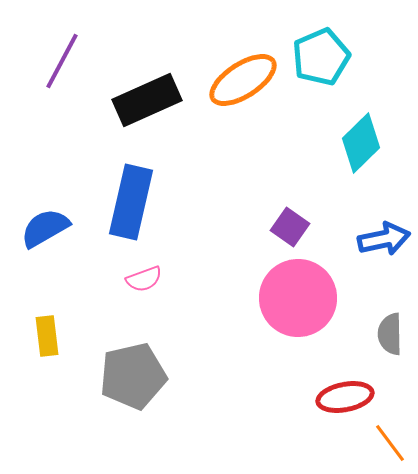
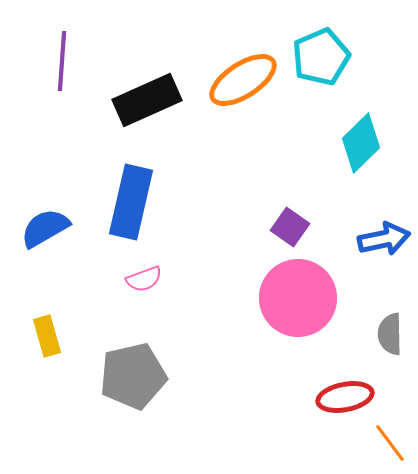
purple line: rotated 24 degrees counterclockwise
yellow rectangle: rotated 9 degrees counterclockwise
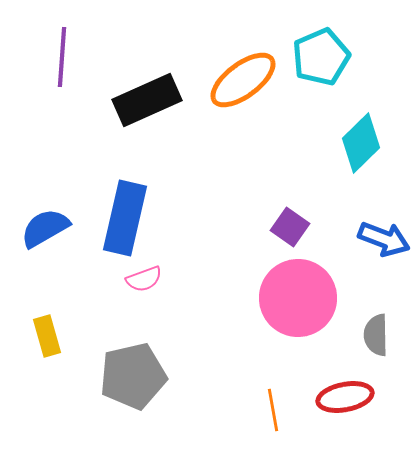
purple line: moved 4 px up
orange ellipse: rotated 4 degrees counterclockwise
blue rectangle: moved 6 px left, 16 px down
blue arrow: rotated 33 degrees clockwise
gray semicircle: moved 14 px left, 1 px down
orange line: moved 117 px left, 33 px up; rotated 27 degrees clockwise
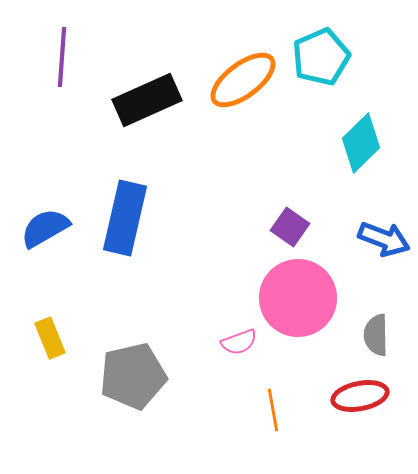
pink semicircle: moved 95 px right, 63 px down
yellow rectangle: moved 3 px right, 2 px down; rotated 6 degrees counterclockwise
red ellipse: moved 15 px right, 1 px up
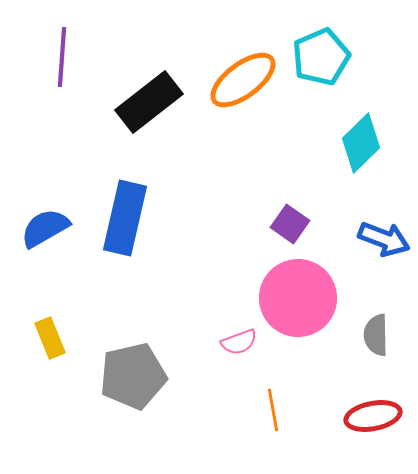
black rectangle: moved 2 px right, 2 px down; rotated 14 degrees counterclockwise
purple square: moved 3 px up
red ellipse: moved 13 px right, 20 px down
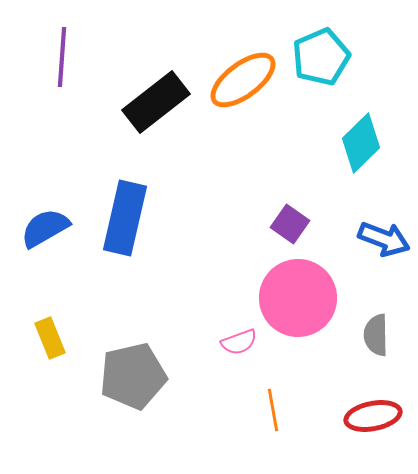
black rectangle: moved 7 px right
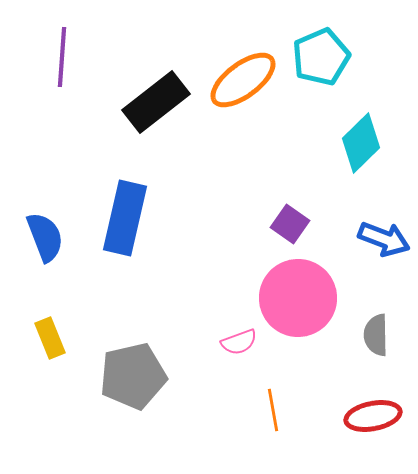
blue semicircle: moved 9 px down; rotated 99 degrees clockwise
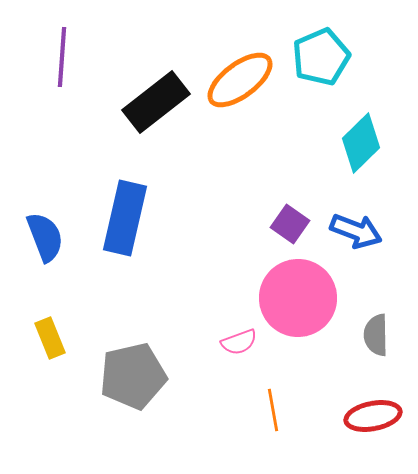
orange ellipse: moved 3 px left
blue arrow: moved 28 px left, 8 px up
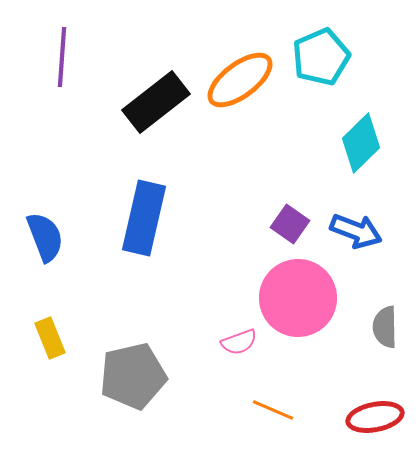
blue rectangle: moved 19 px right
gray semicircle: moved 9 px right, 8 px up
orange line: rotated 57 degrees counterclockwise
red ellipse: moved 2 px right, 1 px down
